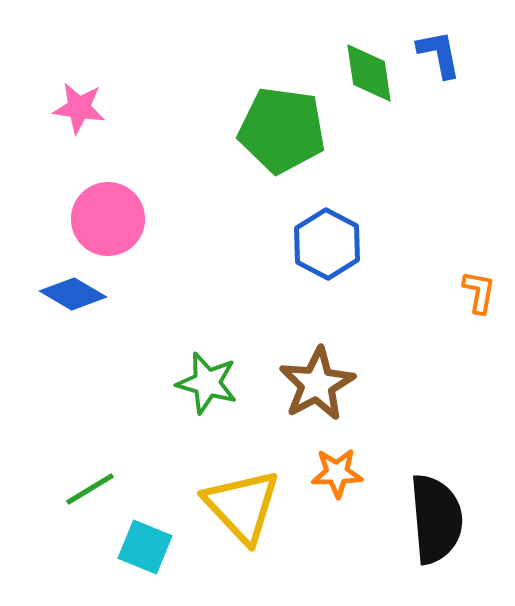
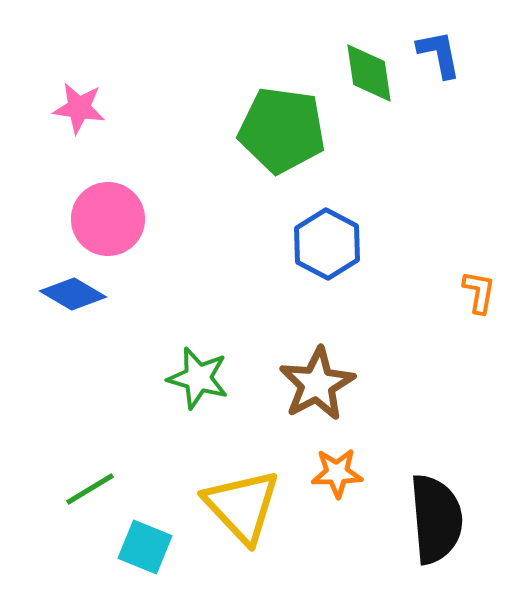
green star: moved 9 px left, 5 px up
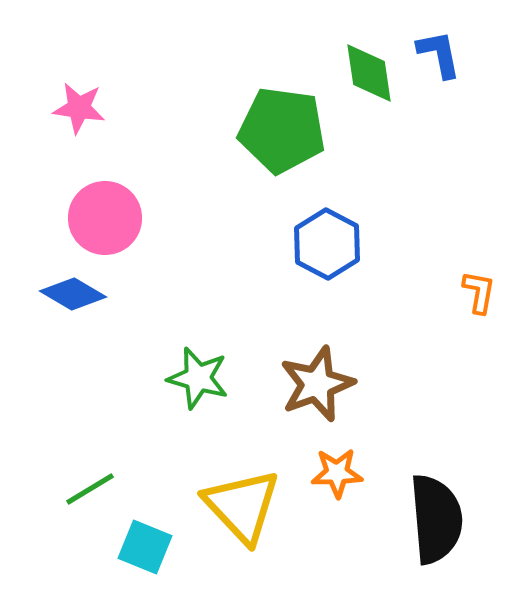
pink circle: moved 3 px left, 1 px up
brown star: rotated 8 degrees clockwise
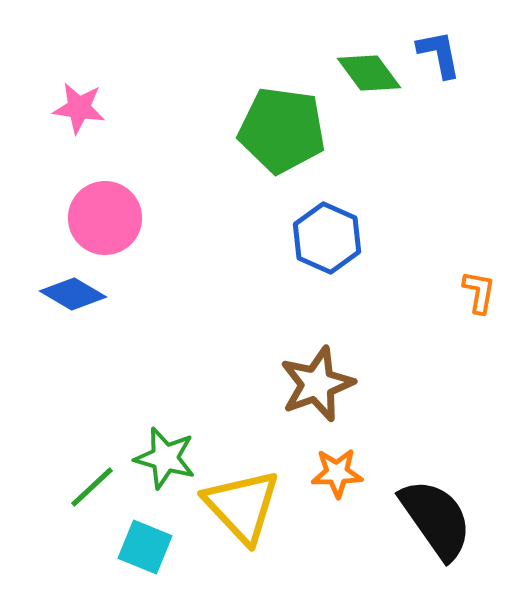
green diamond: rotated 28 degrees counterclockwise
blue hexagon: moved 6 px up; rotated 4 degrees counterclockwise
green star: moved 33 px left, 80 px down
green line: moved 2 px right, 2 px up; rotated 12 degrees counterclockwise
black semicircle: rotated 30 degrees counterclockwise
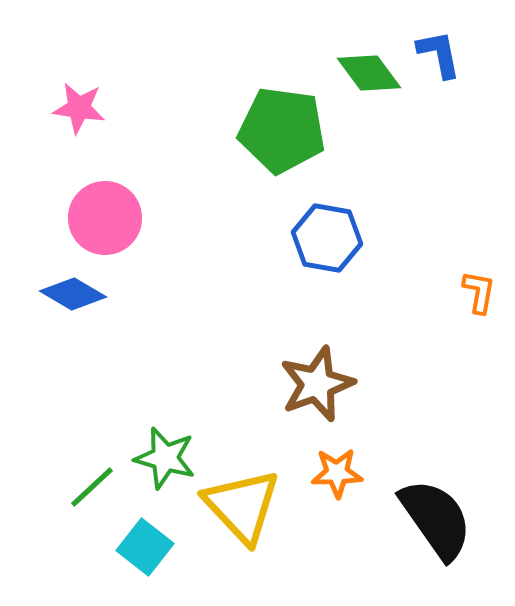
blue hexagon: rotated 14 degrees counterclockwise
cyan square: rotated 16 degrees clockwise
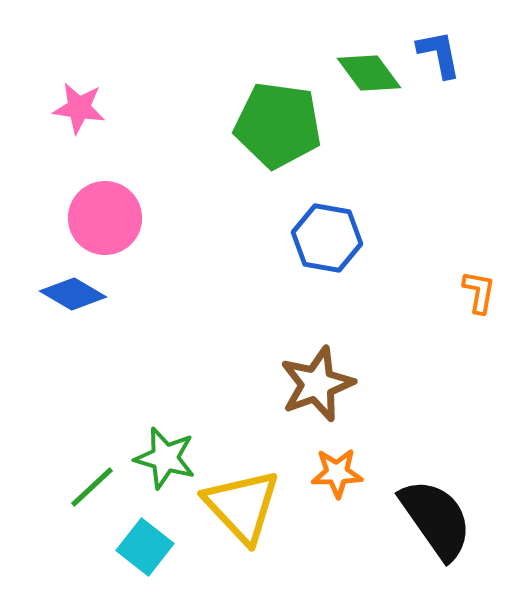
green pentagon: moved 4 px left, 5 px up
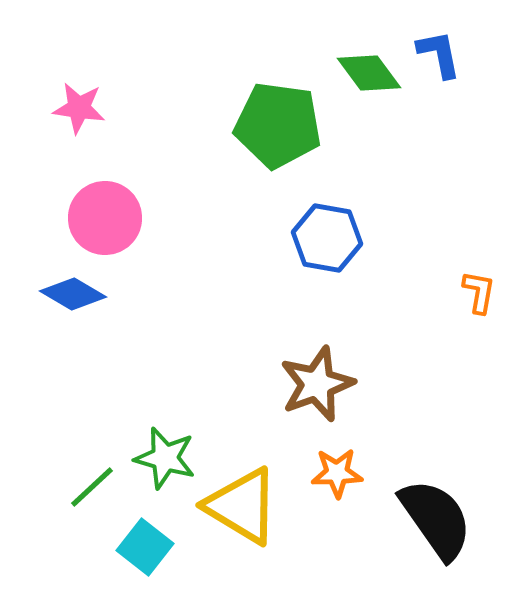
yellow triangle: rotated 16 degrees counterclockwise
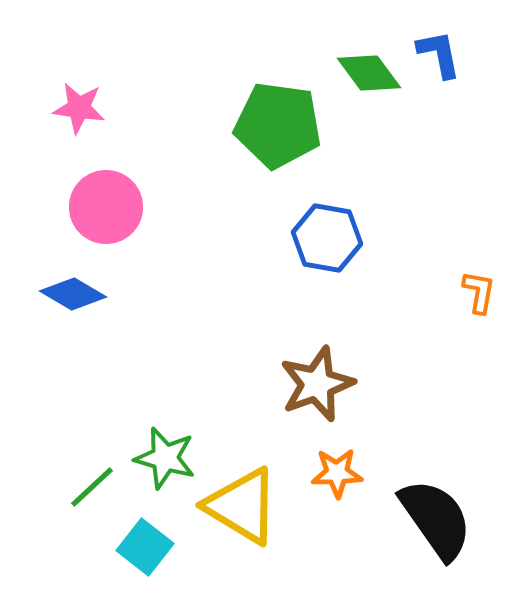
pink circle: moved 1 px right, 11 px up
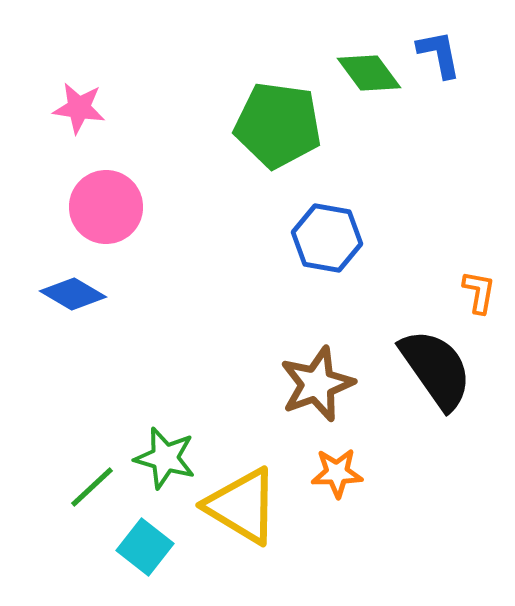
black semicircle: moved 150 px up
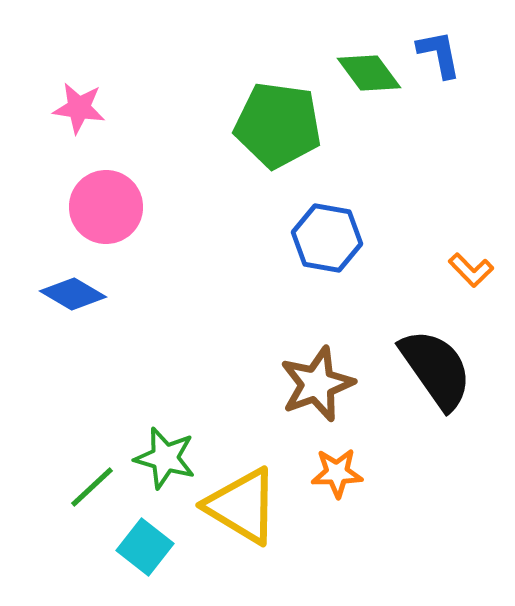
orange L-shape: moved 8 px left, 22 px up; rotated 126 degrees clockwise
